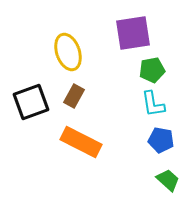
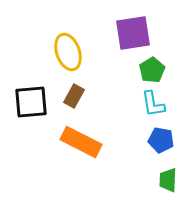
green pentagon: rotated 20 degrees counterclockwise
black square: rotated 15 degrees clockwise
green trapezoid: rotated 130 degrees counterclockwise
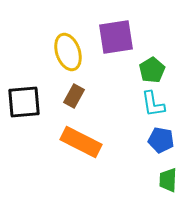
purple square: moved 17 px left, 4 px down
black square: moved 7 px left
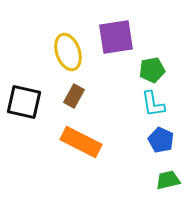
green pentagon: rotated 20 degrees clockwise
black square: rotated 18 degrees clockwise
blue pentagon: rotated 15 degrees clockwise
green trapezoid: rotated 75 degrees clockwise
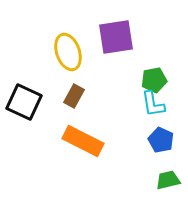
green pentagon: moved 2 px right, 10 px down
black square: rotated 12 degrees clockwise
orange rectangle: moved 2 px right, 1 px up
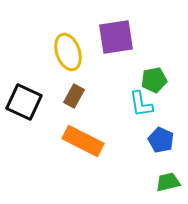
cyan L-shape: moved 12 px left
green trapezoid: moved 2 px down
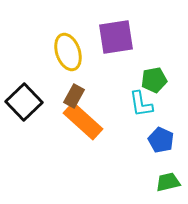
black square: rotated 21 degrees clockwise
orange rectangle: moved 20 px up; rotated 15 degrees clockwise
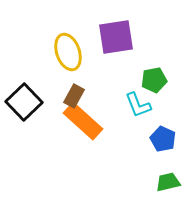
cyan L-shape: moved 3 px left, 1 px down; rotated 12 degrees counterclockwise
blue pentagon: moved 2 px right, 1 px up
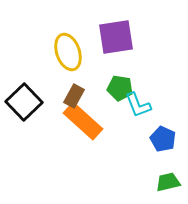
green pentagon: moved 34 px left, 8 px down; rotated 20 degrees clockwise
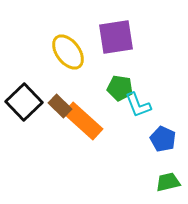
yellow ellipse: rotated 18 degrees counterclockwise
brown rectangle: moved 14 px left, 10 px down; rotated 75 degrees counterclockwise
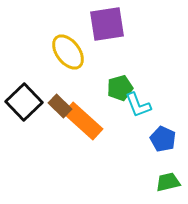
purple square: moved 9 px left, 13 px up
green pentagon: rotated 25 degrees counterclockwise
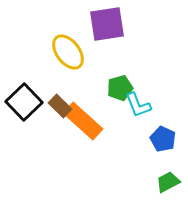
green trapezoid: rotated 15 degrees counterclockwise
